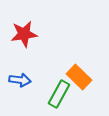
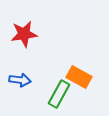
orange rectangle: rotated 15 degrees counterclockwise
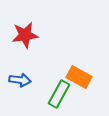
red star: moved 1 px right, 1 px down
